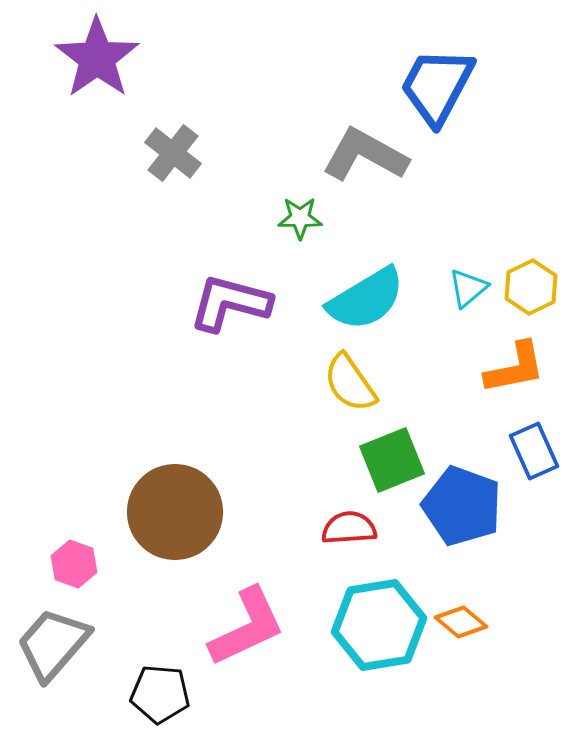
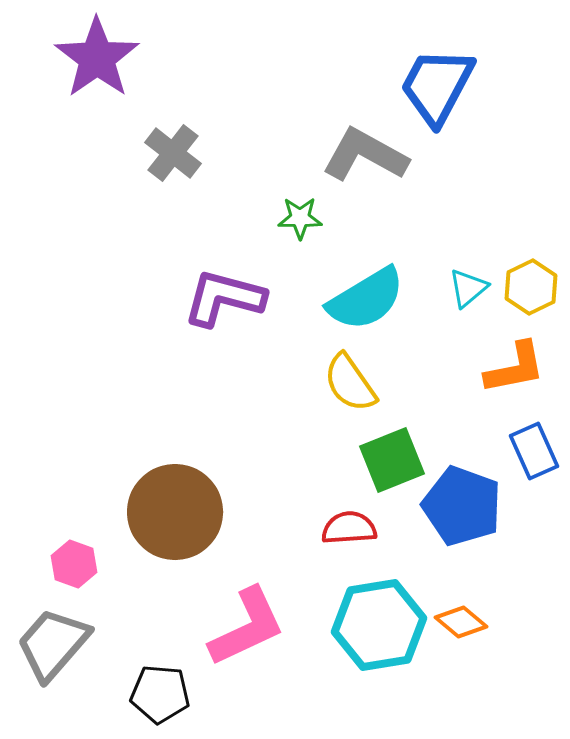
purple L-shape: moved 6 px left, 5 px up
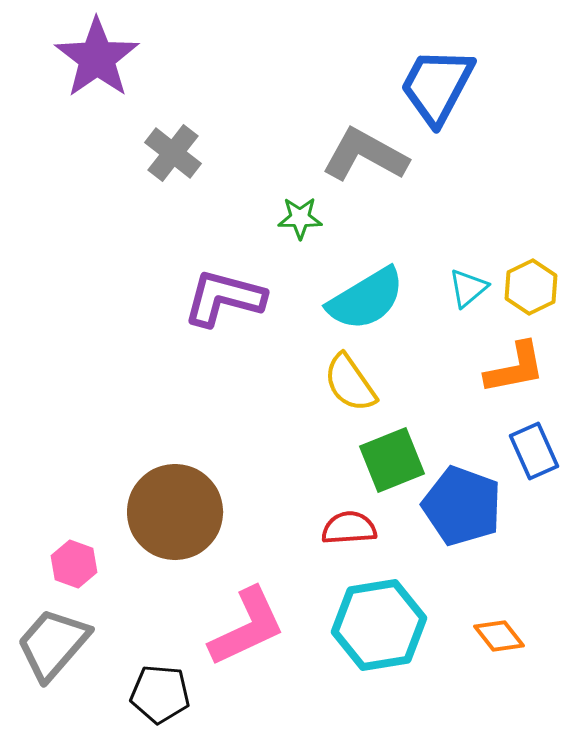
orange diamond: moved 38 px right, 14 px down; rotated 12 degrees clockwise
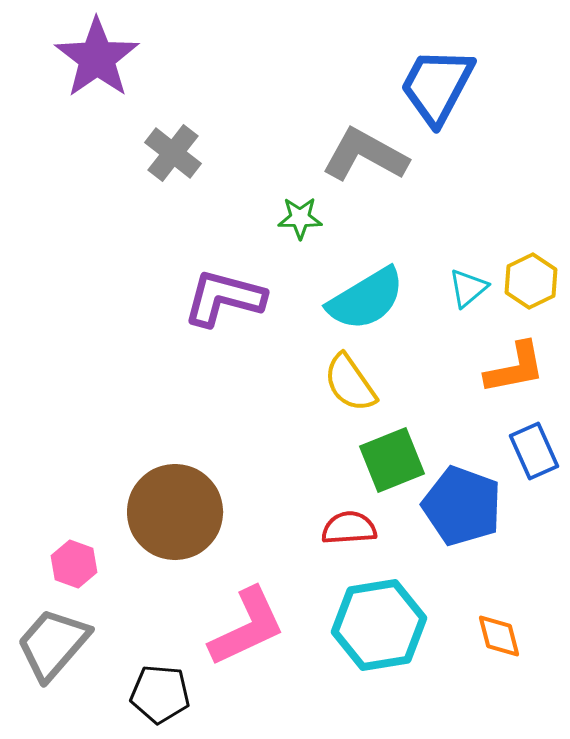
yellow hexagon: moved 6 px up
orange diamond: rotated 24 degrees clockwise
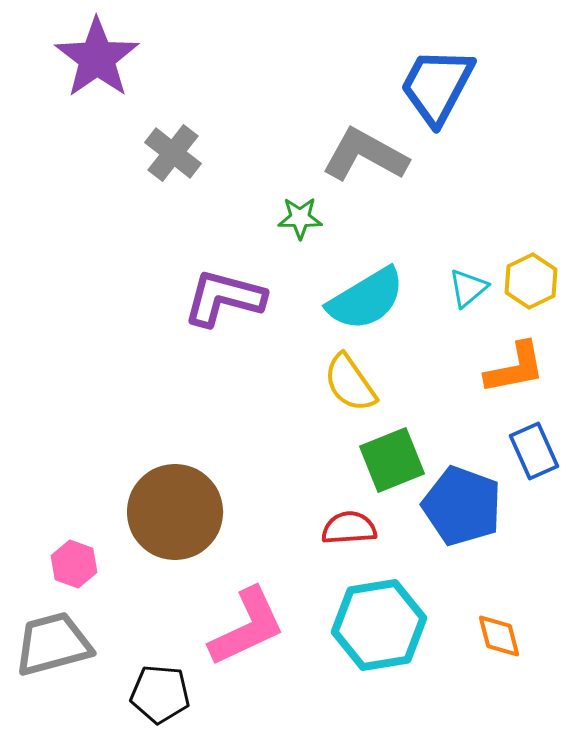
gray trapezoid: rotated 34 degrees clockwise
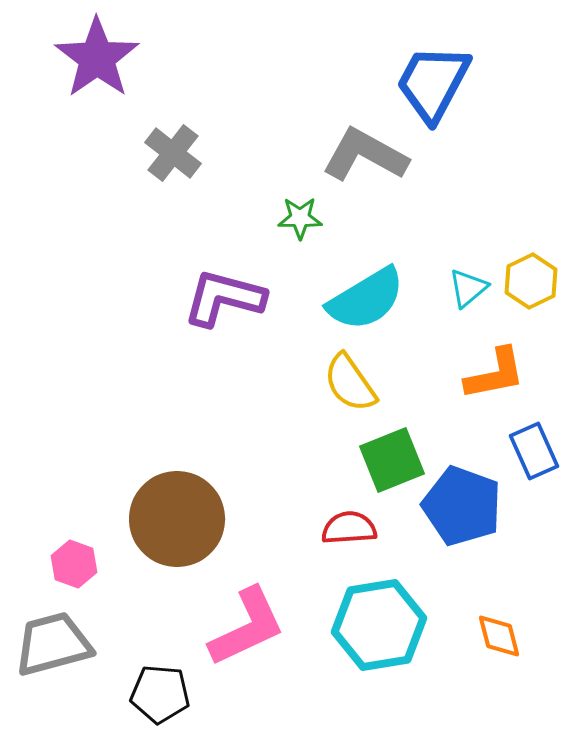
blue trapezoid: moved 4 px left, 3 px up
orange L-shape: moved 20 px left, 6 px down
brown circle: moved 2 px right, 7 px down
